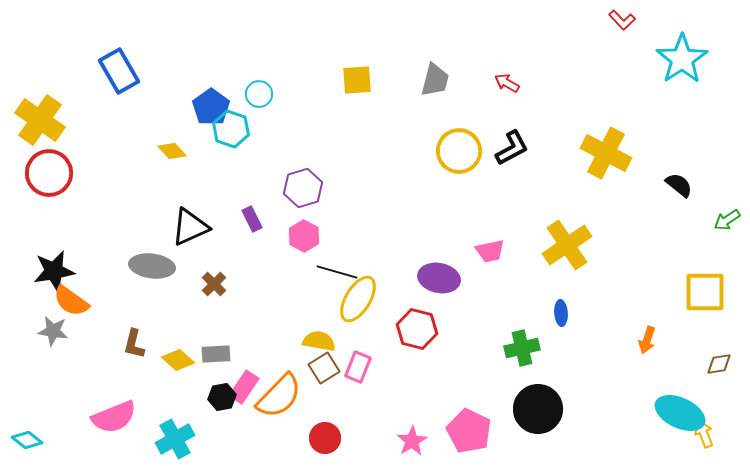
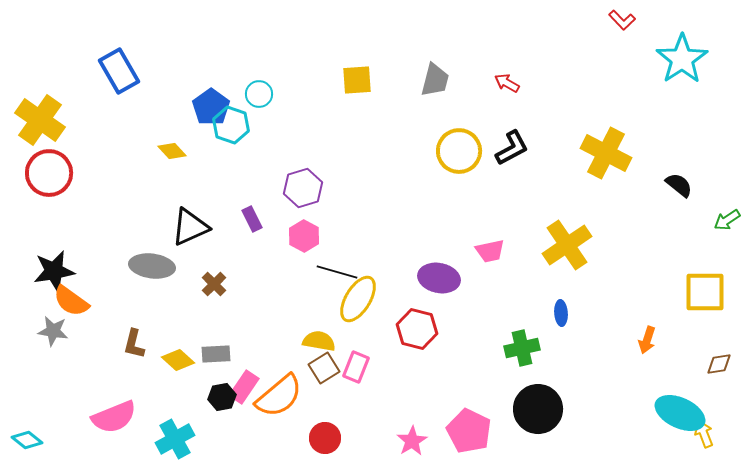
cyan hexagon at (231, 129): moved 4 px up
pink rectangle at (358, 367): moved 2 px left
orange semicircle at (279, 396): rotated 6 degrees clockwise
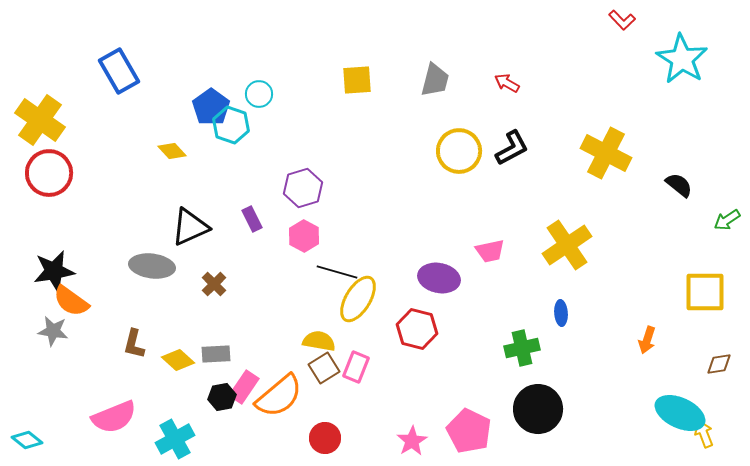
cyan star at (682, 59): rotated 6 degrees counterclockwise
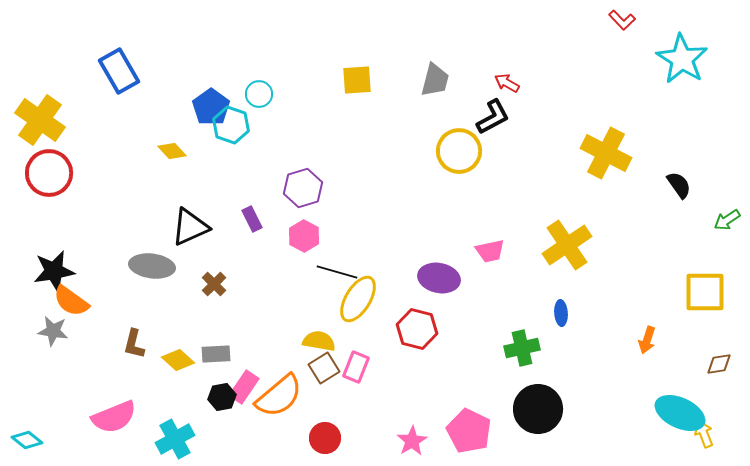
black L-shape at (512, 148): moved 19 px left, 31 px up
black semicircle at (679, 185): rotated 16 degrees clockwise
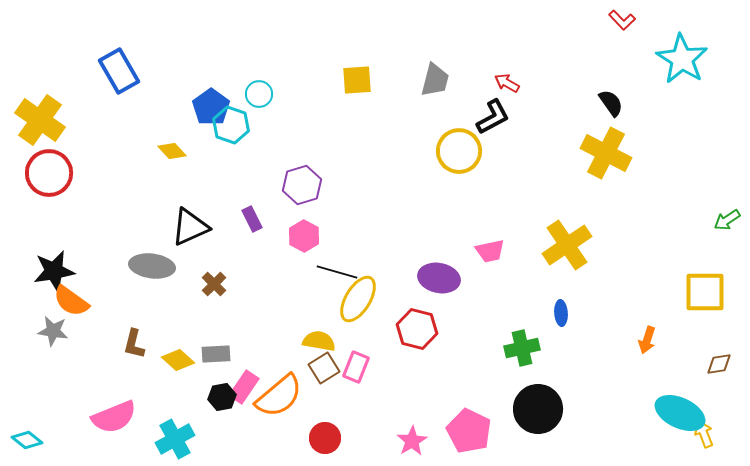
black semicircle at (679, 185): moved 68 px left, 82 px up
purple hexagon at (303, 188): moved 1 px left, 3 px up
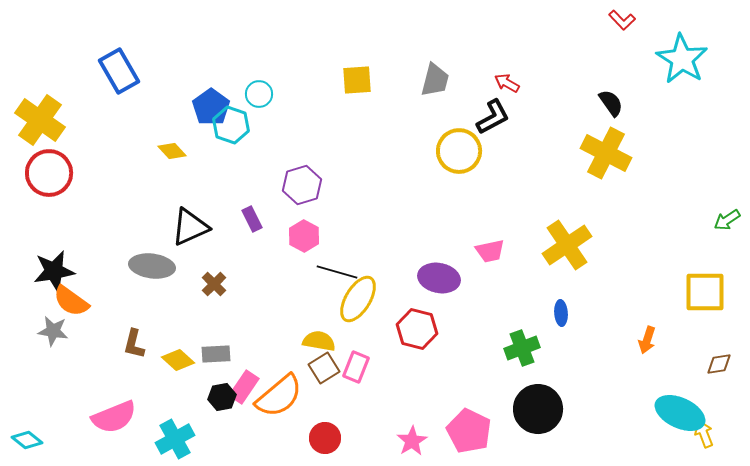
green cross at (522, 348): rotated 8 degrees counterclockwise
